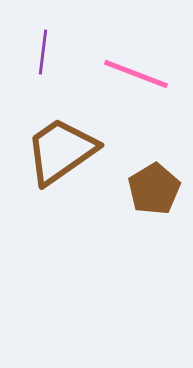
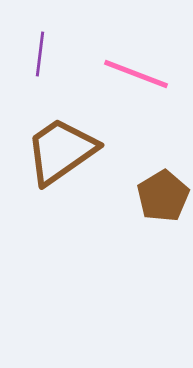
purple line: moved 3 px left, 2 px down
brown pentagon: moved 9 px right, 7 px down
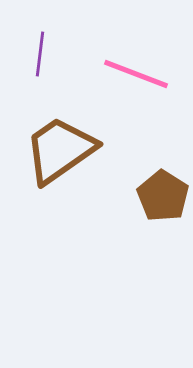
brown trapezoid: moved 1 px left, 1 px up
brown pentagon: rotated 9 degrees counterclockwise
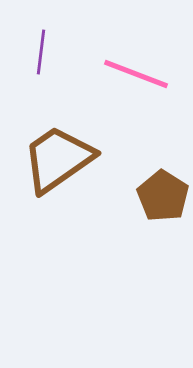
purple line: moved 1 px right, 2 px up
brown trapezoid: moved 2 px left, 9 px down
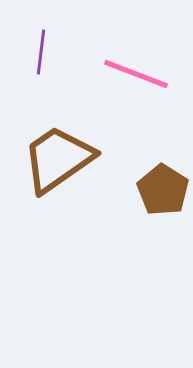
brown pentagon: moved 6 px up
